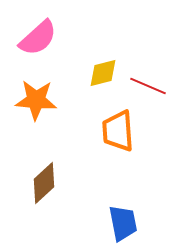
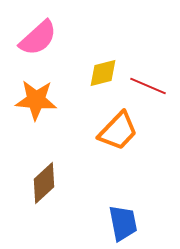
orange trapezoid: rotated 132 degrees counterclockwise
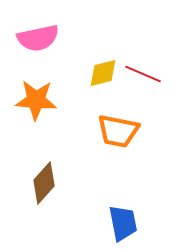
pink semicircle: rotated 30 degrees clockwise
red line: moved 5 px left, 12 px up
orange trapezoid: rotated 57 degrees clockwise
brown diamond: rotated 6 degrees counterclockwise
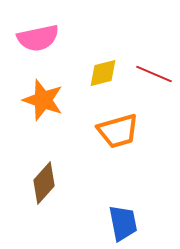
red line: moved 11 px right
orange star: moved 7 px right; rotated 15 degrees clockwise
orange trapezoid: rotated 27 degrees counterclockwise
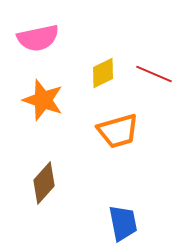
yellow diamond: rotated 12 degrees counterclockwise
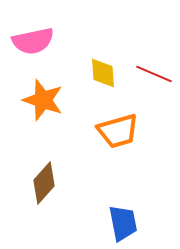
pink semicircle: moved 5 px left, 3 px down
yellow diamond: rotated 68 degrees counterclockwise
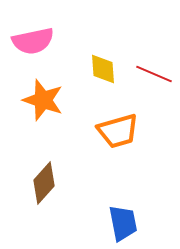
yellow diamond: moved 4 px up
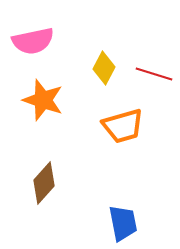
yellow diamond: moved 1 px right, 1 px up; rotated 32 degrees clockwise
red line: rotated 6 degrees counterclockwise
orange trapezoid: moved 5 px right, 5 px up
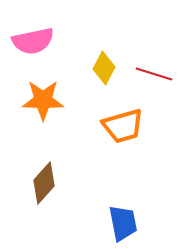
orange star: rotated 18 degrees counterclockwise
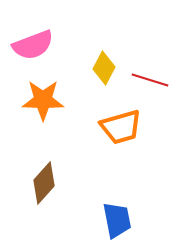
pink semicircle: moved 4 px down; rotated 9 degrees counterclockwise
red line: moved 4 px left, 6 px down
orange trapezoid: moved 2 px left, 1 px down
blue trapezoid: moved 6 px left, 3 px up
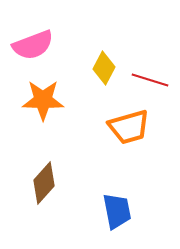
orange trapezoid: moved 8 px right
blue trapezoid: moved 9 px up
